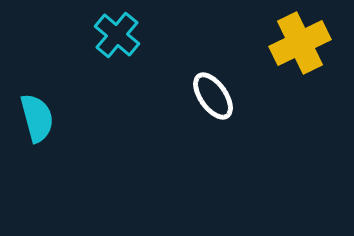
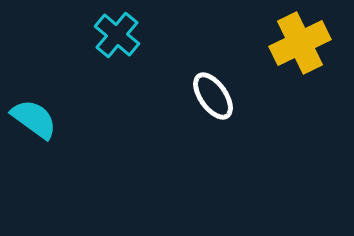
cyan semicircle: moved 3 px left, 1 px down; rotated 39 degrees counterclockwise
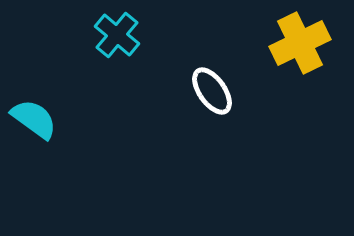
white ellipse: moved 1 px left, 5 px up
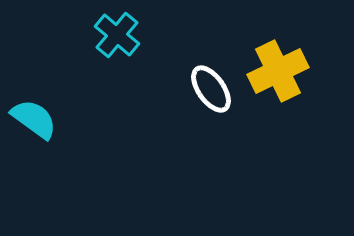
yellow cross: moved 22 px left, 28 px down
white ellipse: moved 1 px left, 2 px up
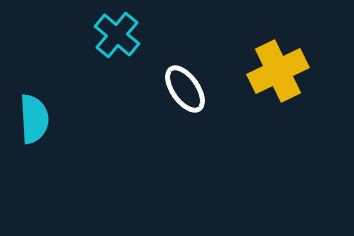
white ellipse: moved 26 px left
cyan semicircle: rotated 51 degrees clockwise
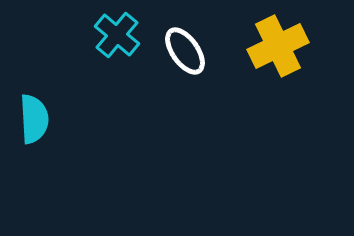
yellow cross: moved 25 px up
white ellipse: moved 38 px up
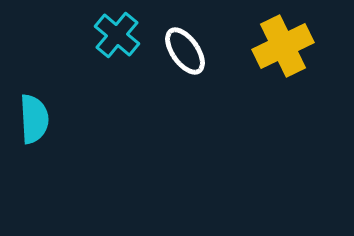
yellow cross: moved 5 px right
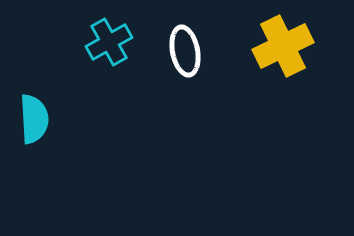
cyan cross: moved 8 px left, 7 px down; rotated 21 degrees clockwise
white ellipse: rotated 24 degrees clockwise
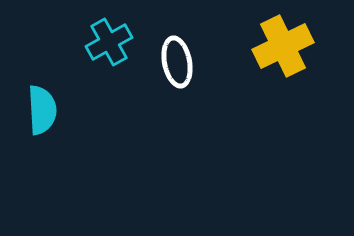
white ellipse: moved 8 px left, 11 px down
cyan semicircle: moved 8 px right, 9 px up
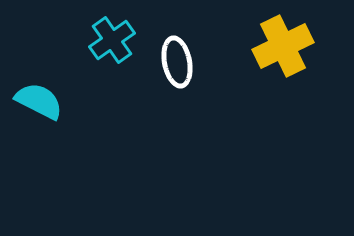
cyan cross: moved 3 px right, 2 px up; rotated 6 degrees counterclockwise
cyan semicircle: moved 3 px left, 9 px up; rotated 60 degrees counterclockwise
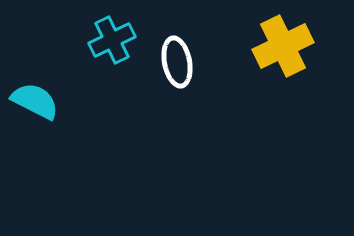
cyan cross: rotated 9 degrees clockwise
cyan semicircle: moved 4 px left
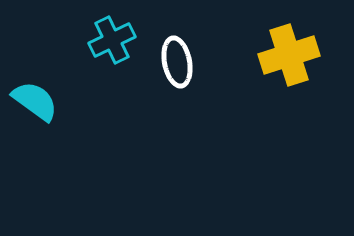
yellow cross: moved 6 px right, 9 px down; rotated 8 degrees clockwise
cyan semicircle: rotated 9 degrees clockwise
